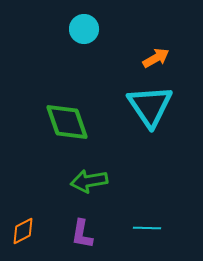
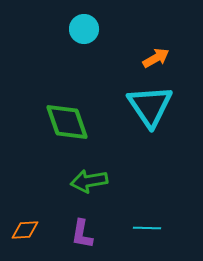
orange diamond: moved 2 px right, 1 px up; rotated 24 degrees clockwise
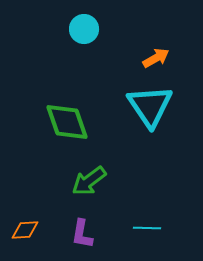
green arrow: rotated 27 degrees counterclockwise
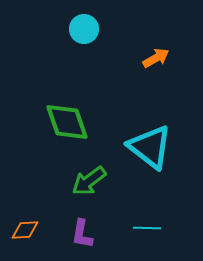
cyan triangle: moved 41 px down; rotated 18 degrees counterclockwise
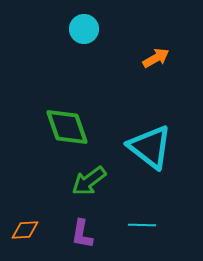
green diamond: moved 5 px down
cyan line: moved 5 px left, 3 px up
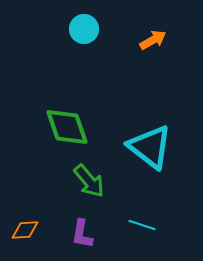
orange arrow: moved 3 px left, 18 px up
green arrow: rotated 93 degrees counterclockwise
cyan line: rotated 16 degrees clockwise
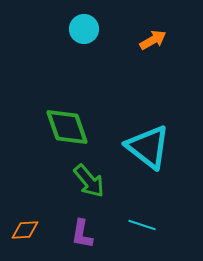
cyan triangle: moved 2 px left
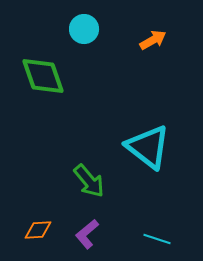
green diamond: moved 24 px left, 51 px up
cyan line: moved 15 px right, 14 px down
orange diamond: moved 13 px right
purple L-shape: moved 5 px right; rotated 40 degrees clockwise
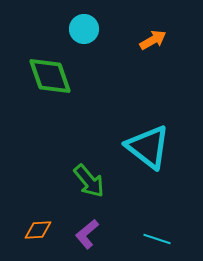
green diamond: moved 7 px right
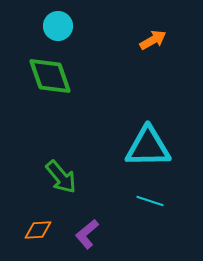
cyan circle: moved 26 px left, 3 px up
cyan triangle: rotated 39 degrees counterclockwise
green arrow: moved 28 px left, 4 px up
cyan line: moved 7 px left, 38 px up
